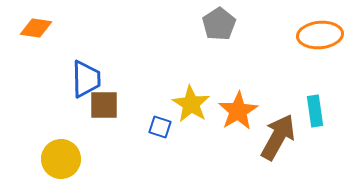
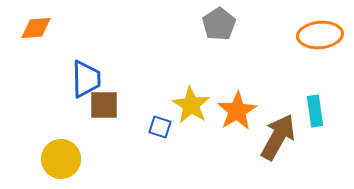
orange diamond: rotated 12 degrees counterclockwise
yellow star: moved 1 px down
orange star: moved 1 px left
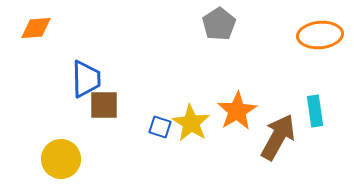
yellow star: moved 18 px down
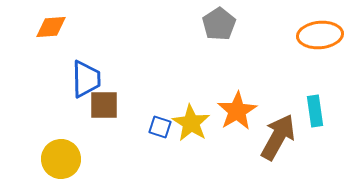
orange diamond: moved 15 px right, 1 px up
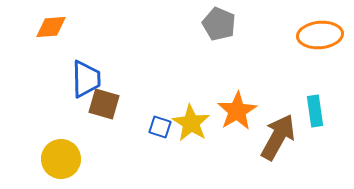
gray pentagon: rotated 16 degrees counterclockwise
brown square: moved 1 px up; rotated 16 degrees clockwise
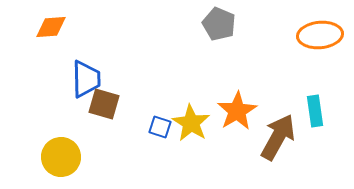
yellow circle: moved 2 px up
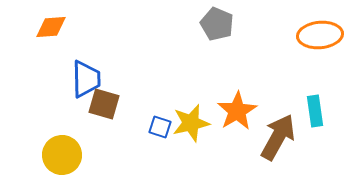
gray pentagon: moved 2 px left
yellow star: rotated 27 degrees clockwise
yellow circle: moved 1 px right, 2 px up
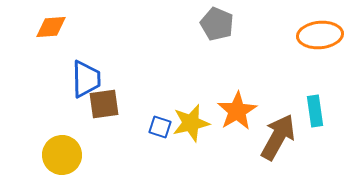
brown square: rotated 24 degrees counterclockwise
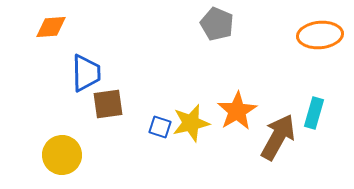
blue trapezoid: moved 6 px up
brown square: moved 4 px right
cyan rectangle: moved 1 px left, 2 px down; rotated 24 degrees clockwise
